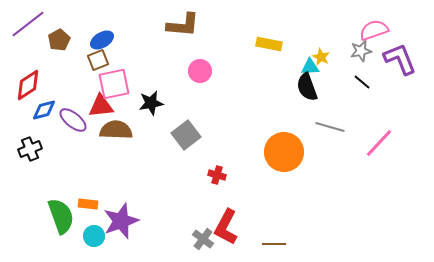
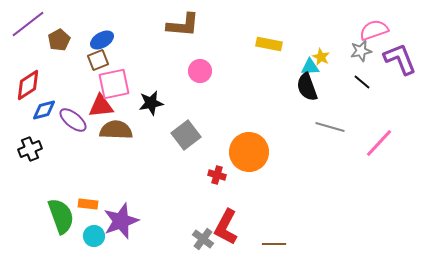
orange circle: moved 35 px left
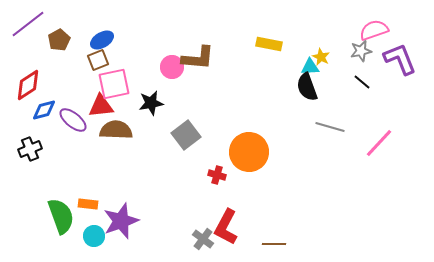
brown L-shape: moved 15 px right, 33 px down
pink circle: moved 28 px left, 4 px up
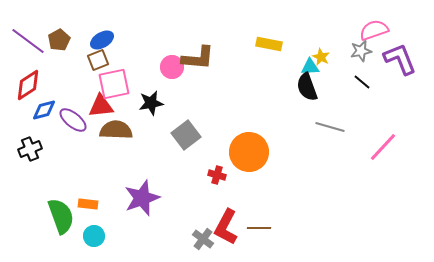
purple line: moved 17 px down; rotated 75 degrees clockwise
pink line: moved 4 px right, 4 px down
purple star: moved 21 px right, 23 px up
brown line: moved 15 px left, 16 px up
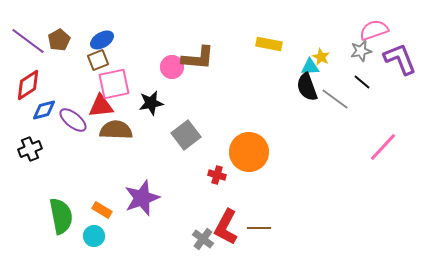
gray line: moved 5 px right, 28 px up; rotated 20 degrees clockwise
orange rectangle: moved 14 px right, 6 px down; rotated 24 degrees clockwise
green semicircle: rotated 9 degrees clockwise
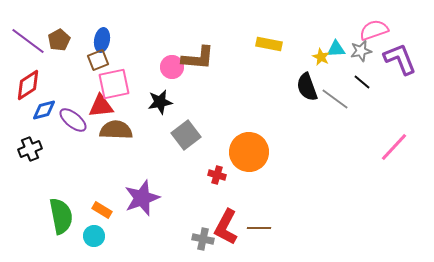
blue ellipse: rotated 50 degrees counterclockwise
cyan triangle: moved 26 px right, 18 px up
black star: moved 9 px right, 1 px up
pink line: moved 11 px right
gray cross: rotated 25 degrees counterclockwise
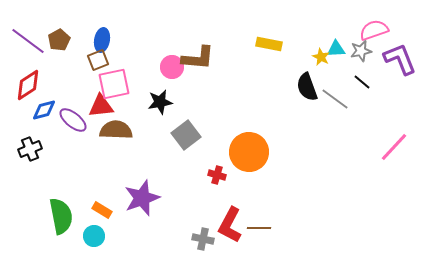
red L-shape: moved 4 px right, 2 px up
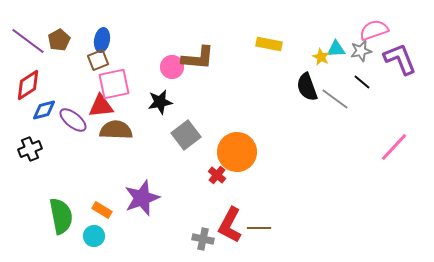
orange circle: moved 12 px left
red cross: rotated 24 degrees clockwise
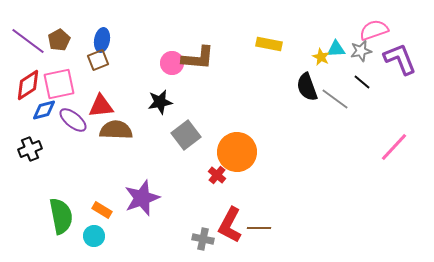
pink circle: moved 4 px up
pink square: moved 55 px left
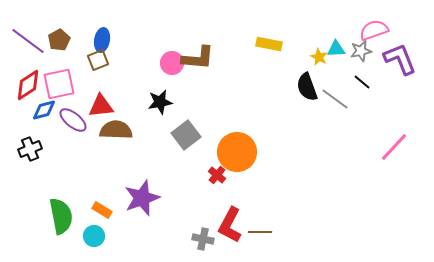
yellow star: moved 2 px left
brown line: moved 1 px right, 4 px down
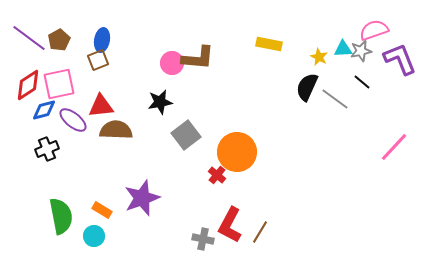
purple line: moved 1 px right, 3 px up
cyan triangle: moved 7 px right
black semicircle: rotated 44 degrees clockwise
black cross: moved 17 px right
brown line: rotated 60 degrees counterclockwise
